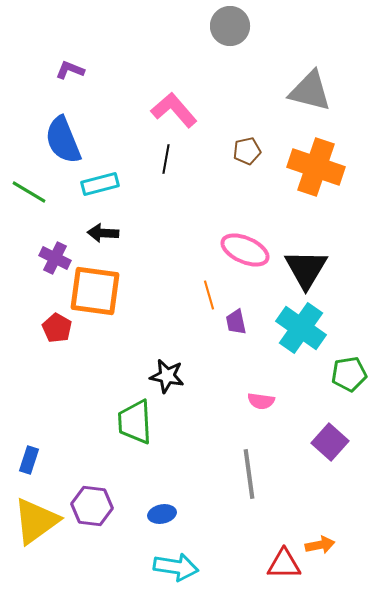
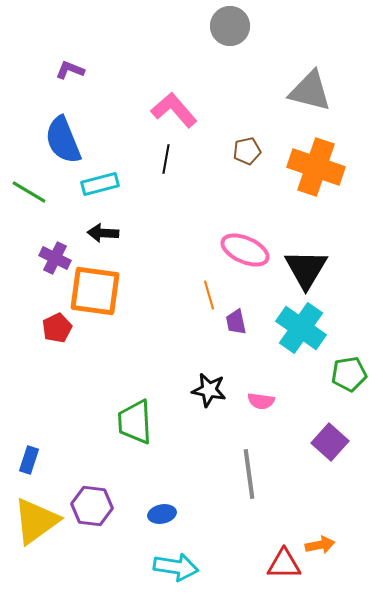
red pentagon: rotated 16 degrees clockwise
black star: moved 42 px right, 14 px down
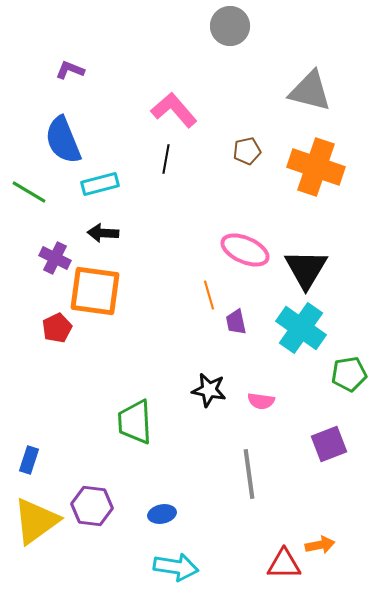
purple square: moved 1 px left, 2 px down; rotated 27 degrees clockwise
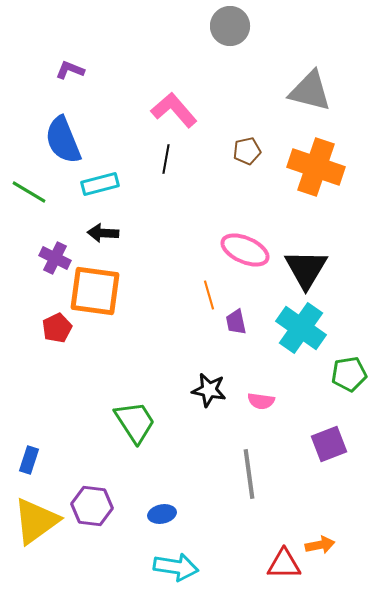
green trapezoid: rotated 150 degrees clockwise
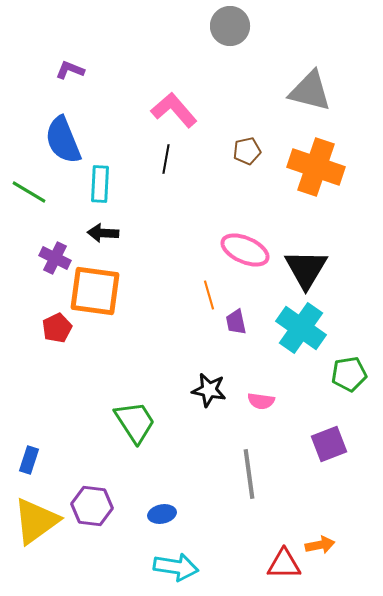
cyan rectangle: rotated 72 degrees counterclockwise
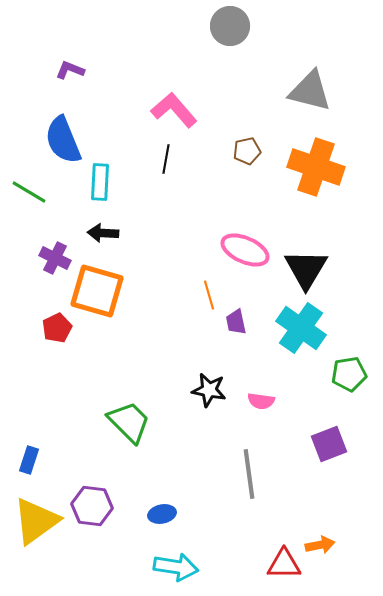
cyan rectangle: moved 2 px up
orange square: moved 2 px right; rotated 8 degrees clockwise
green trapezoid: moved 6 px left; rotated 12 degrees counterclockwise
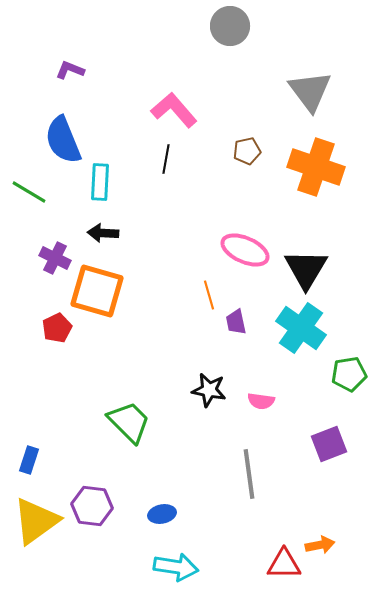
gray triangle: rotated 39 degrees clockwise
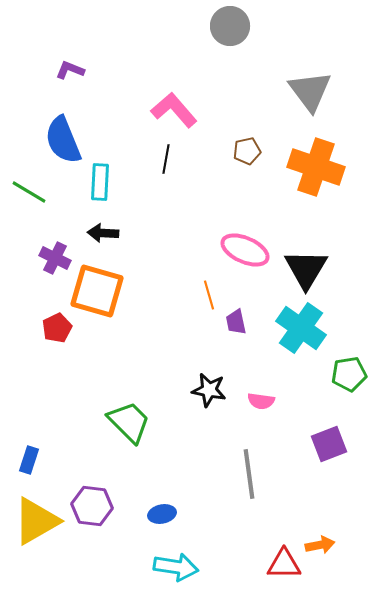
yellow triangle: rotated 6 degrees clockwise
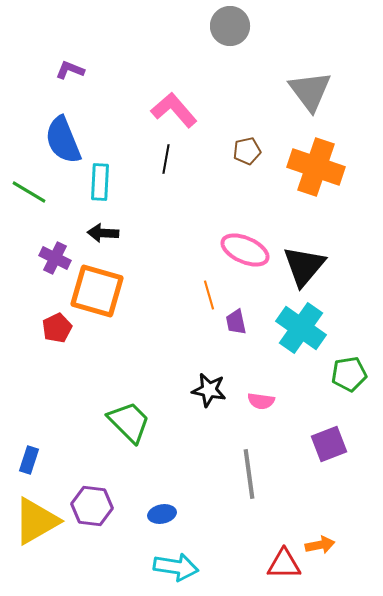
black triangle: moved 2 px left, 3 px up; rotated 9 degrees clockwise
